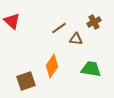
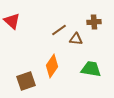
brown cross: rotated 24 degrees clockwise
brown line: moved 2 px down
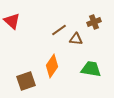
brown cross: rotated 16 degrees counterclockwise
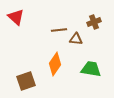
red triangle: moved 4 px right, 4 px up
brown line: rotated 28 degrees clockwise
orange diamond: moved 3 px right, 2 px up
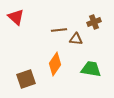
brown square: moved 2 px up
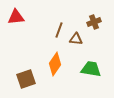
red triangle: rotated 48 degrees counterclockwise
brown line: rotated 63 degrees counterclockwise
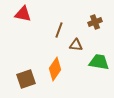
red triangle: moved 7 px right, 3 px up; rotated 18 degrees clockwise
brown cross: moved 1 px right
brown triangle: moved 6 px down
orange diamond: moved 5 px down
green trapezoid: moved 8 px right, 7 px up
